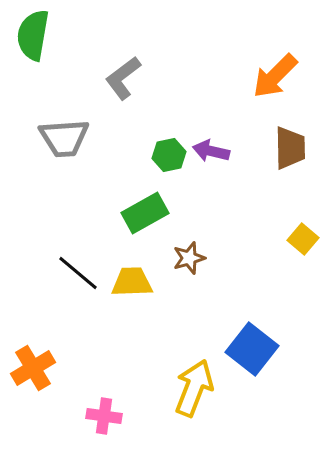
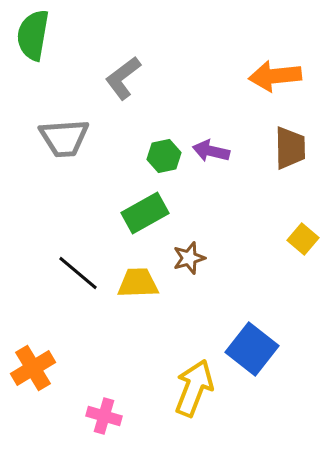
orange arrow: rotated 39 degrees clockwise
green hexagon: moved 5 px left, 1 px down
yellow trapezoid: moved 6 px right, 1 px down
pink cross: rotated 8 degrees clockwise
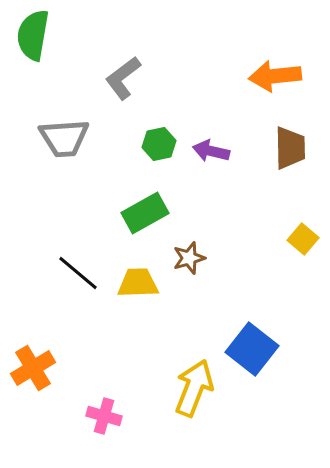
green hexagon: moved 5 px left, 12 px up
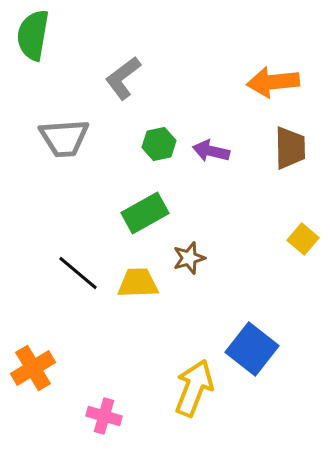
orange arrow: moved 2 px left, 6 px down
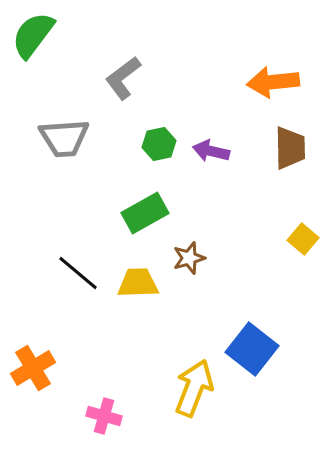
green semicircle: rotated 27 degrees clockwise
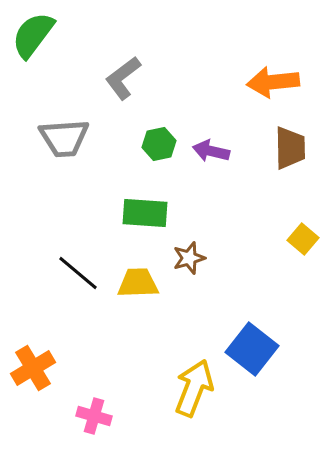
green rectangle: rotated 33 degrees clockwise
pink cross: moved 10 px left
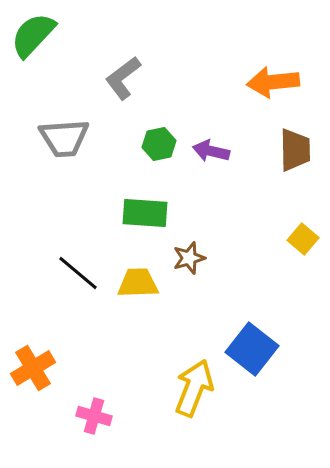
green semicircle: rotated 6 degrees clockwise
brown trapezoid: moved 5 px right, 2 px down
